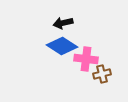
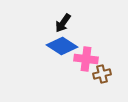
black arrow: rotated 42 degrees counterclockwise
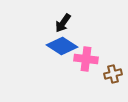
brown cross: moved 11 px right
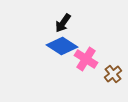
pink cross: rotated 25 degrees clockwise
brown cross: rotated 24 degrees counterclockwise
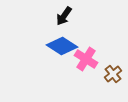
black arrow: moved 1 px right, 7 px up
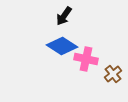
pink cross: rotated 20 degrees counterclockwise
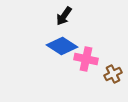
brown cross: rotated 12 degrees clockwise
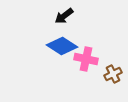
black arrow: rotated 18 degrees clockwise
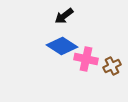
brown cross: moved 1 px left, 8 px up
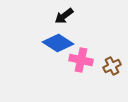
blue diamond: moved 4 px left, 3 px up
pink cross: moved 5 px left, 1 px down
